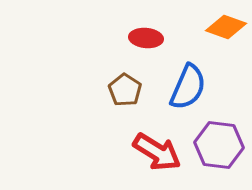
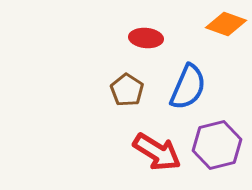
orange diamond: moved 3 px up
brown pentagon: moved 2 px right
purple hexagon: moved 2 px left; rotated 21 degrees counterclockwise
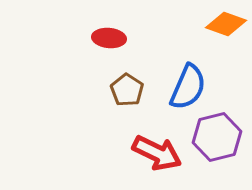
red ellipse: moved 37 px left
purple hexagon: moved 8 px up
red arrow: moved 1 px down; rotated 6 degrees counterclockwise
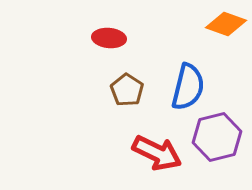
blue semicircle: rotated 9 degrees counterclockwise
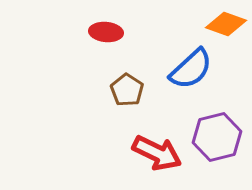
red ellipse: moved 3 px left, 6 px up
blue semicircle: moved 3 px right, 18 px up; rotated 33 degrees clockwise
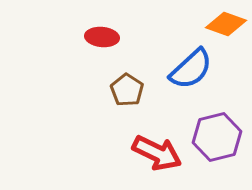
red ellipse: moved 4 px left, 5 px down
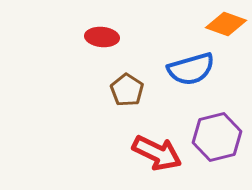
blue semicircle: rotated 27 degrees clockwise
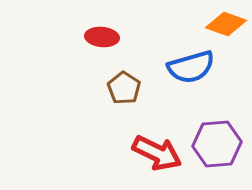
blue semicircle: moved 2 px up
brown pentagon: moved 3 px left, 2 px up
purple hexagon: moved 7 px down; rotated 9 degrees clockwise
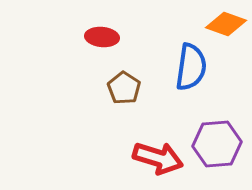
blue semicircle: rotated 66 degrees counterclockwise
red arrow: moved 1 px right, 5 px down; rotated 9 degrees counterclockwise
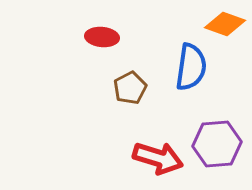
orange diamond: moved 1 px left
brown pentagon: moved 6 px right; rotated 12 degrees clockwise
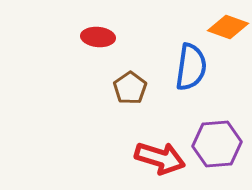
orange diamond: moved 3 px right, 3 px down
red ellipse: moved 4 px left
brown pentagon: rotated 8 degrees counterclockwise
red arrow: moved 2 px right
